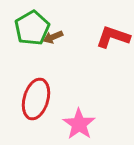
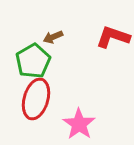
green pentagon: moved 1 px right, 33 px down
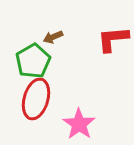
red L-shape: moved 2 px down; rotated 24 degrees counterclockwise
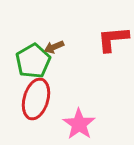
brown arrow: moved 1 px right, 10 px down
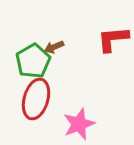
pink star: rotated 16 degrees clockwise
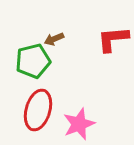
brown arrow: moved 8 px up
green pentagon: rotated 16 degrees clockwise
red ellipse: moved 2 px right, 11 px down
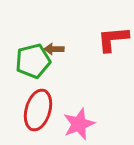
brown arrow: moved 10 px down; rotated 24 degrees clockwise
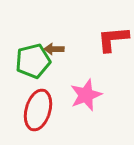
pink star: moved 7 px right, 29 px up
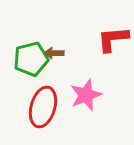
brown arrow: moved 4 px down
green pentagon: moved 2 px left, 2 px up
red ellipse: moved 5 px right, 3 px up
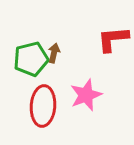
brown arrow: rotated 102 degrees clockwise
red ellipse: moved 1 px up; rotated 12 degrees counterclockwise
